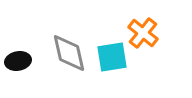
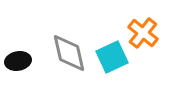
cyan square: rotated 16 degrees counterclockwise
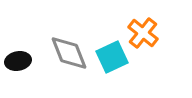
gray diamond: rotated 9 degrees counterclockwise
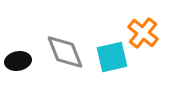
gray diamond: moved 4 px left, 1 px up
cyan square: rotated 12 degrees clockwise
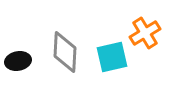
orange cross: moved 2 px right; rotated 20 degrees clockwise
gray diamond: rotated 24 degrees clockwise
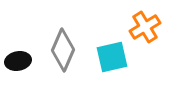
orange cross: moved 6 px up
gray diamond: moved 2 px left, 2 px up; rotated 21 degrees clockwise
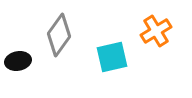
orange cross: moved 11 px right, 4 px down
gray diamond: moved 4 px left, 15 px up; rotated 12 degrees clockwise
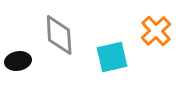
orange cross: rotated 12 degrees counterclockwise
gray diamond: rotated 39 degrees counterclockwise
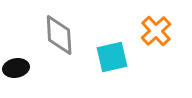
black ellipse: moved 2 px left, 7 px down
